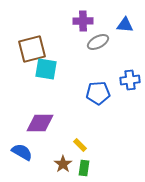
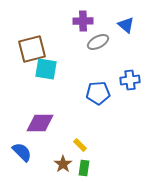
blue triangle: moved 1 px right; rotated 36 degrees clockwise
blue semicircle: rotated 15 degrees clockwise
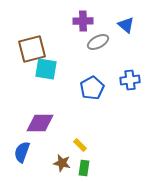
blue pentagon: moved 6 px left, 5 px up; rotated 25 degrees counterclockwise
blue semicircle: rotated 115 degrees counterclockwise
brown star: moved 1 px left, 1 px up; rotated 24 degrees counterclockwise
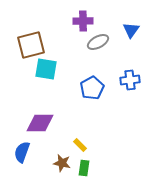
blue triangle: moved 5 px right, 5 px down; rotated 24 degrees clockwise
brown square: moved 1 px left, 4 px up
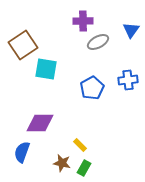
brown square: moved 8 px left; rotated 20 degrees counterclockwise
blue cross: moved 2 px left
green rectangle: rotated 21 degrees clockwise
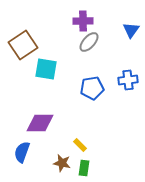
gray ellipse: moved 9 px left; rotated 20 degrees counterclockwise
blue pentagon: rotated 20 degrees clockwise
green rectangle: rotated 21 degrees counterclockwise
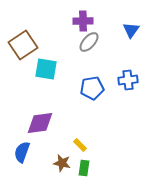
purple diamond: rotated 8 degrees counterclockwise
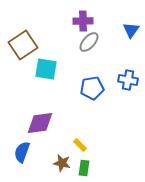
blue cross: rotated 18 degrees clockwise
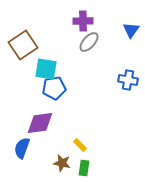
blue pentagon: moved 38 px left
blue semicircle: moved 4 px up
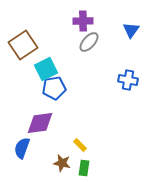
cyan square: rotated 35 degrees counterclockwise
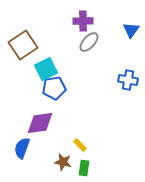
brown star: moved 1 px right, 1 px up
